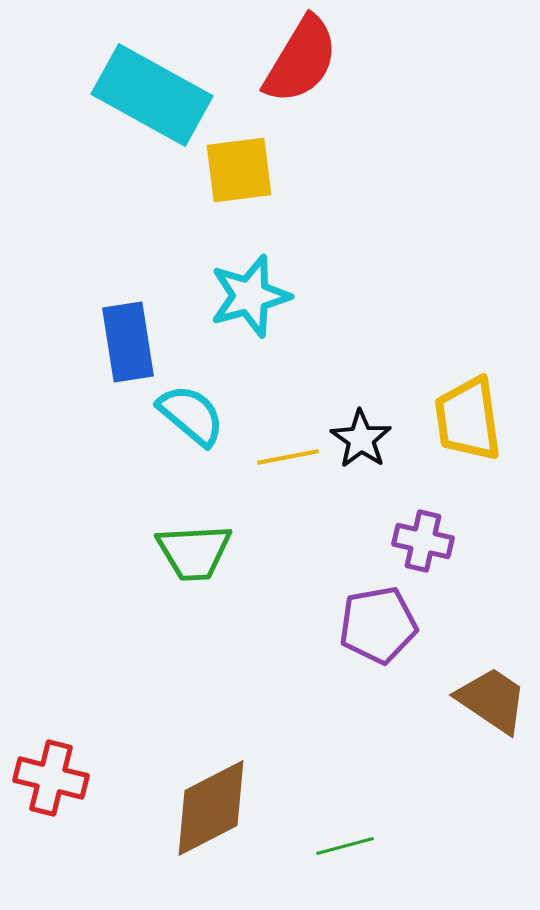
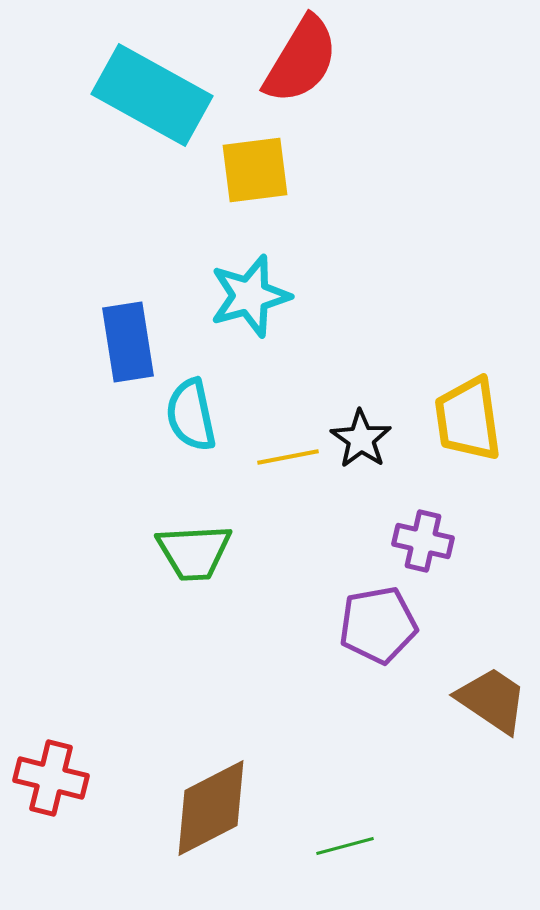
yellow square: moved 16 px right
cyan semicircle: rotated 142 degrees counterclockwise
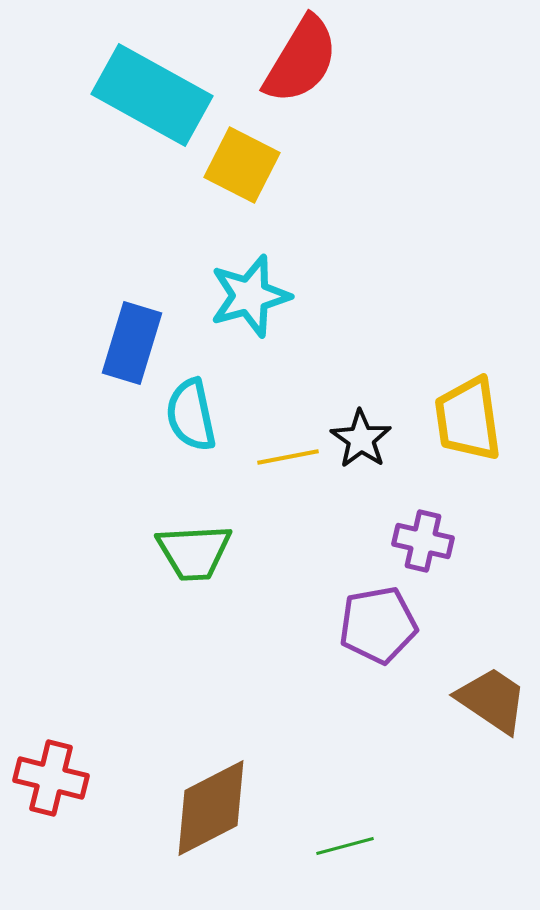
yellow square: moved 13 px left, 5 px up; rotated 34 degrees clockwise
blue rectangle: moved 4 px right, 1 px down; rotated 26 degrees clockwise
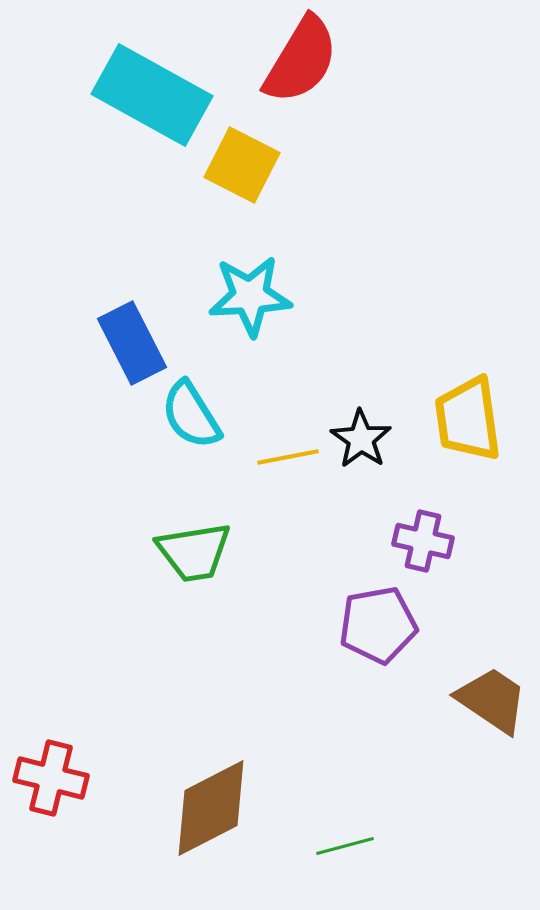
cyan star: rotated 12 degrees clockwise
blue rectangle: rotated 44 degrees counterclockwise
cyan semicircle: rotated 20 degrees counterclockwise
green trapezoid: rotated 6 degrees counterclockwise
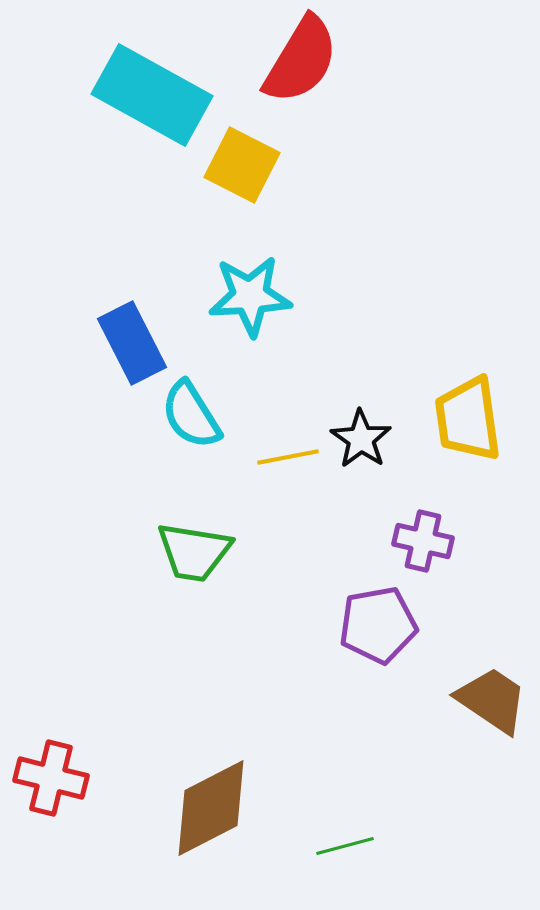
green trapezoid: rotated 18 degrees clockwise
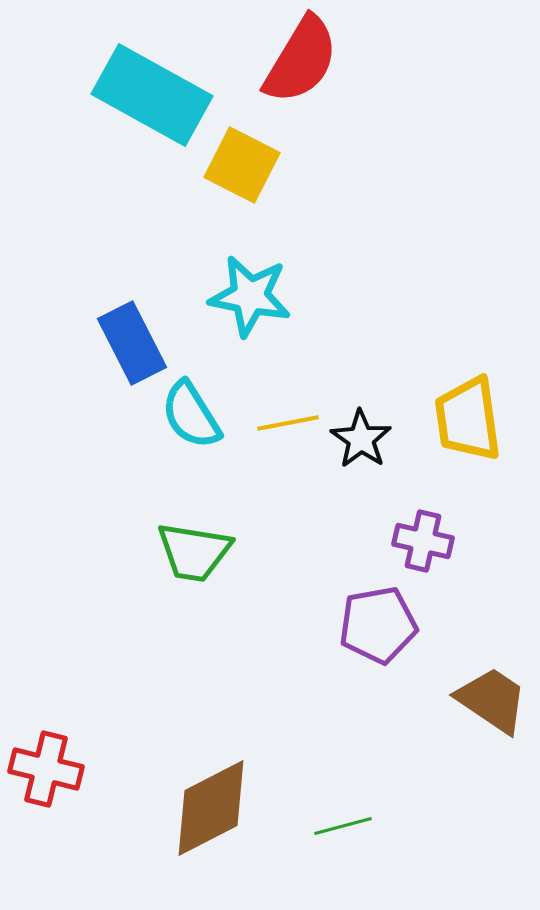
cyan star: rotated 14 degrees clockwise
yellow line: moved 34 px up
red cross: moved 5 px left, 9 px up
green line: moved 2 px left, 20 px up
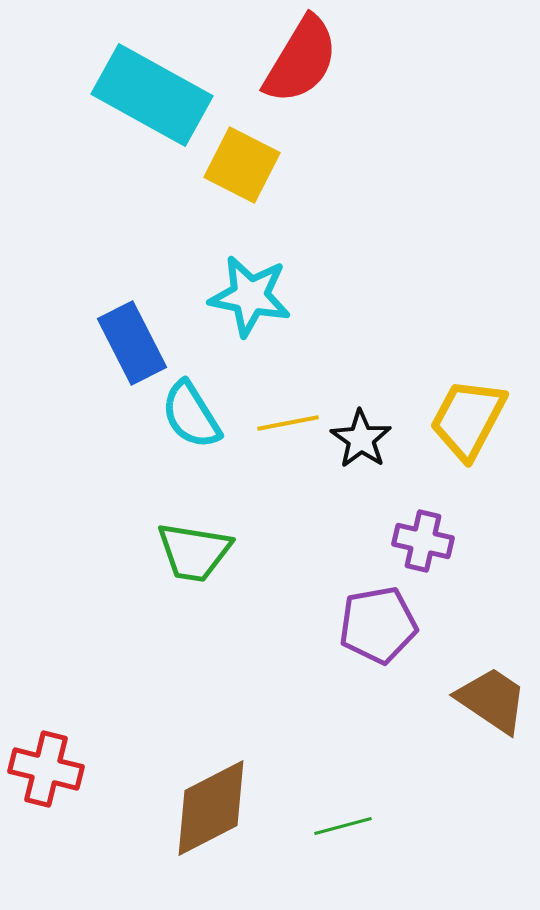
yellow trapezoid: rotated 36 degrees clockwise
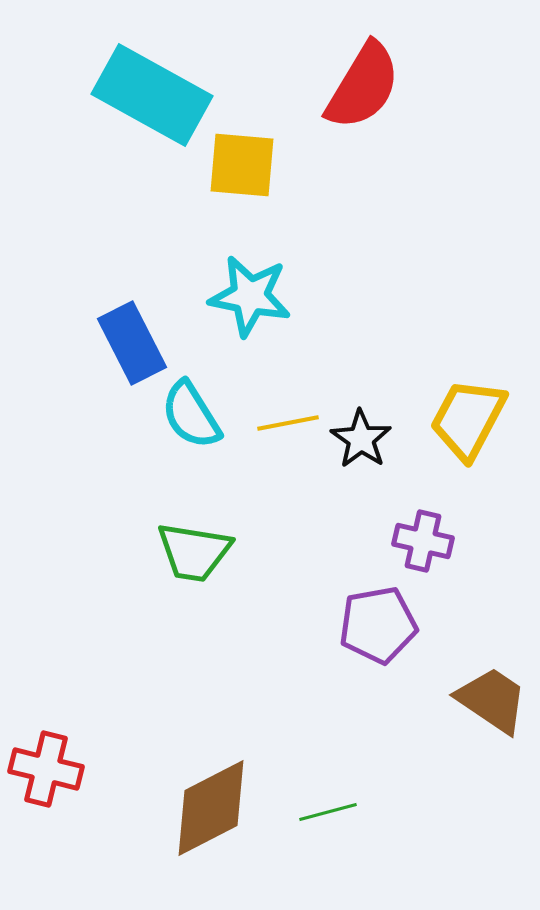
red semicircle: moved 62 px right, 26 px down
yellow square: rotated 22 degrees counterclockwise
green line: moved 15 px left, 14 px up
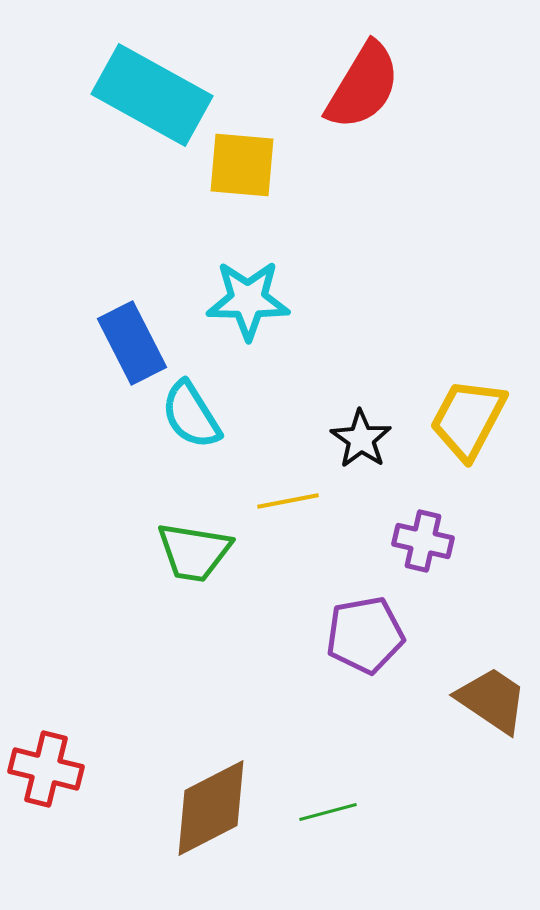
cyan star: moved 2 px left, 4 px down; rotated 10 degrees counterclockwise
yellow line: moved 78 px down
purple pentagon: moved 13 px left, 10 px down
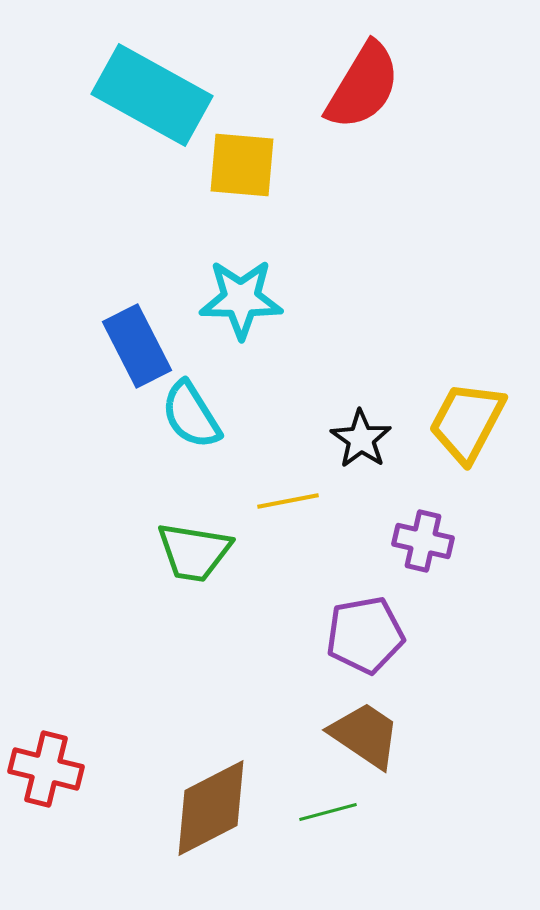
cyan star: moved 7 px left, 1 px up
blue rectangle: moved 5 px right, 3 px down
yellow trapezoid: moved 1 px left, 3 px down
brown trapezoid: moved 127 px left, 35 px down
